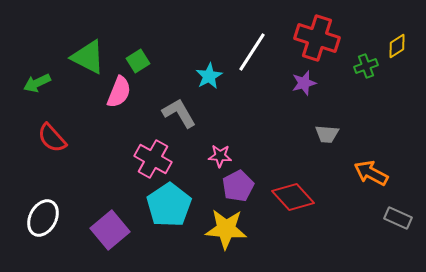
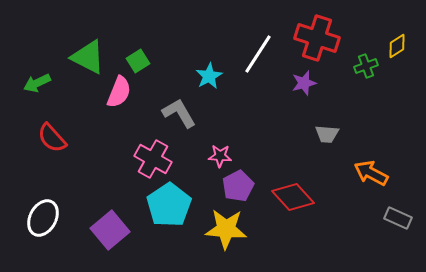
white line: moved 6 px right, 2 px down
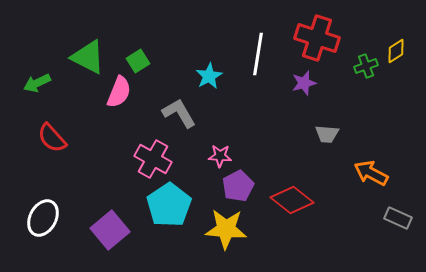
yellow diamond: moved 1 px left, 5 px down
white line: rotated 24 degrees counterclockwise
red diamond: moved 1 px left, 3 px down; rotated 9 degrees counterclockwise
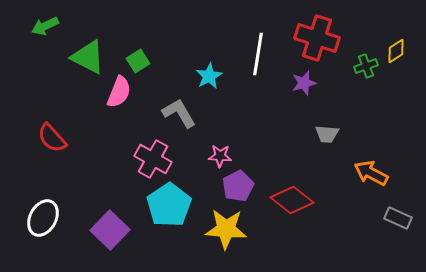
green arrow: moved 8 px right, 57 px up
purple square: rotated 6 degrees counterclockwise
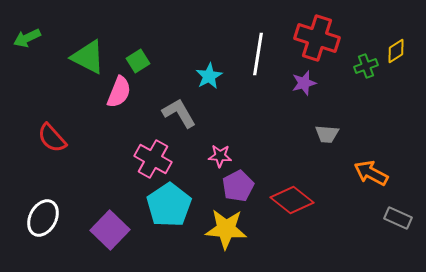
green arrow: moved 18 px left, 12 px down
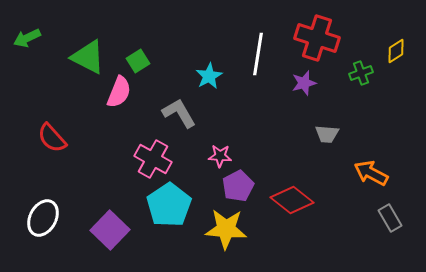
green cross: moved 5 px left, 7 px down
gray rectangle: moved 8 px left; rotated 36 degrees clockwise
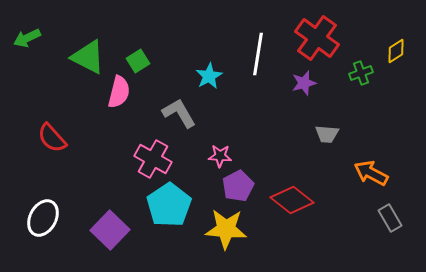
red cross: rotated 18 degrees clockwise
pink semicircle: rotated 8 degrees counterclockwise
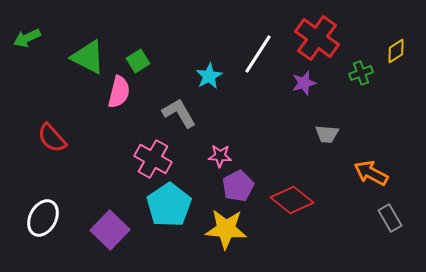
white line: rotated 24 degrees clockwise
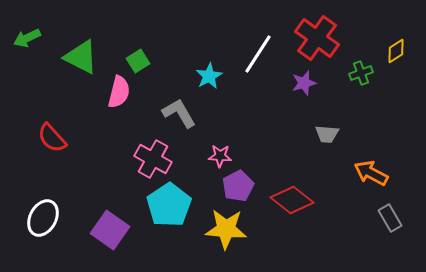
green triangle: moved 7 px left
purple square: rotated 9 degrees counterclockwise
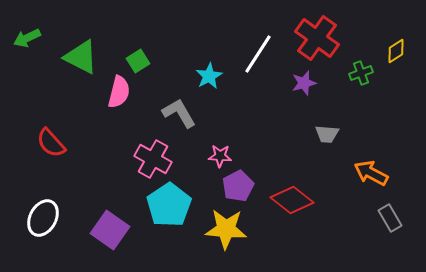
red semicircle: moved 1 px left, 5 px down
